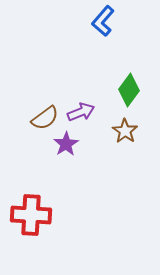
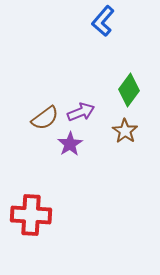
purple star: moved 4 px right
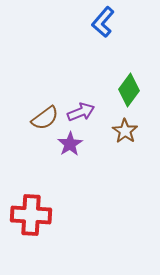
blue L-shape: moved 1 px down
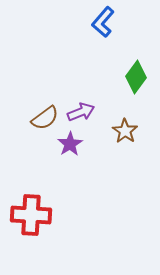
green diamond: moved 7 px right, 13 px up
